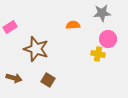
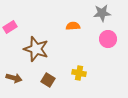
orange semicircle: moved 1 px down
yellow cross: moved 19 px left, 19 px down
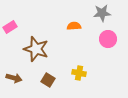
orange semicircle: moved 1 px right
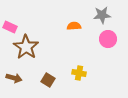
gray star: moved 2 px down
pink rectangle: rotated 56 degrees clockwise
brown star: moved 10 px left, 2 px up; rotated 15 degrees clockwise
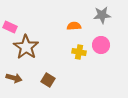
pink circle: moved 7 px left, 6 px down
yellow cross: moved 21 px up
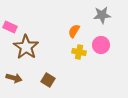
orange semicircle: moved 5 px down; rotated 56 degrees counterclockwise
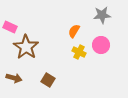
yellow cross: rotated 16 degrees clockwise
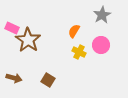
gray star: rotated 24 degrees counterclockwise
pink rectangle: moved 2 px right, 1 px down
brown star: moved 2 px right, 7 px up
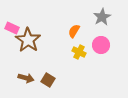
gray star: moved 2 px down
brown arrow: moved 12 px right
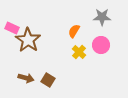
gray star: rotated 30 degrees clockwise
yellow cross: rotated 16 degrees clockwise
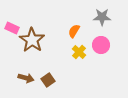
brown star: moved 4 px right
brown square: rotated 24 degrees clockwise
